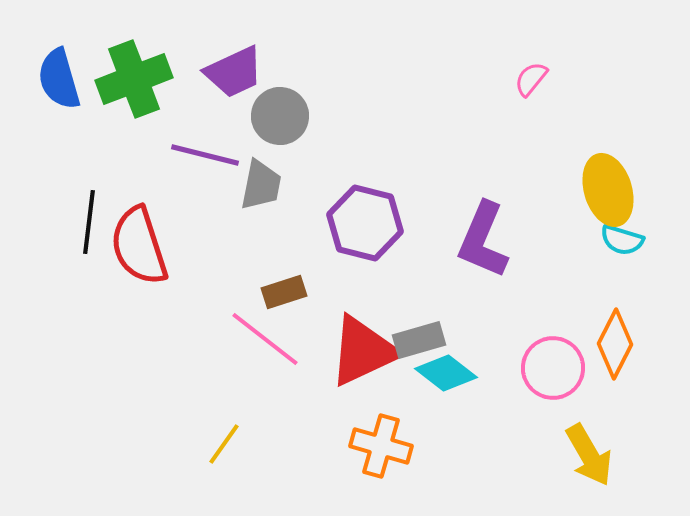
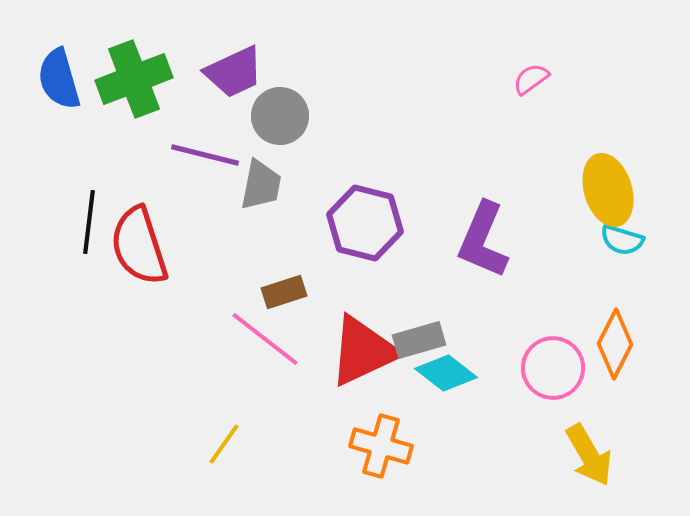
pink semicircle: rotated 15 degrees clockwise
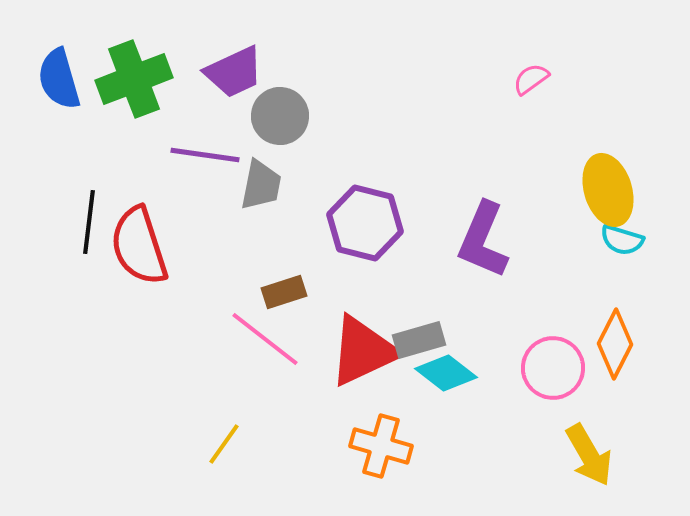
purple line: rotated 6 degrees counterclockwise
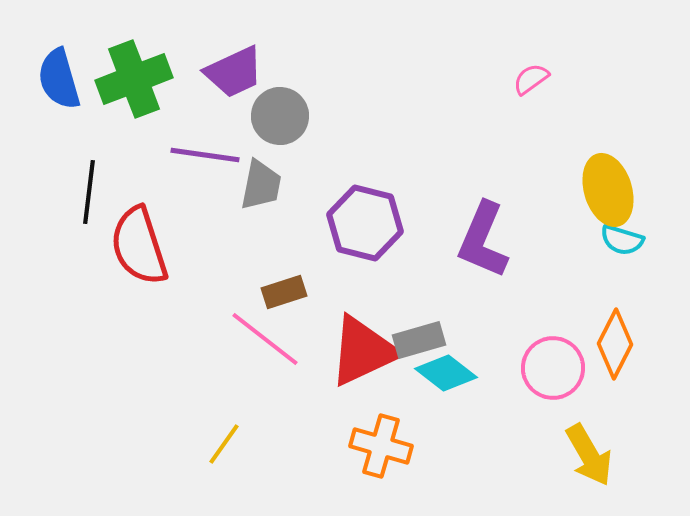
black line: moved 30 px up
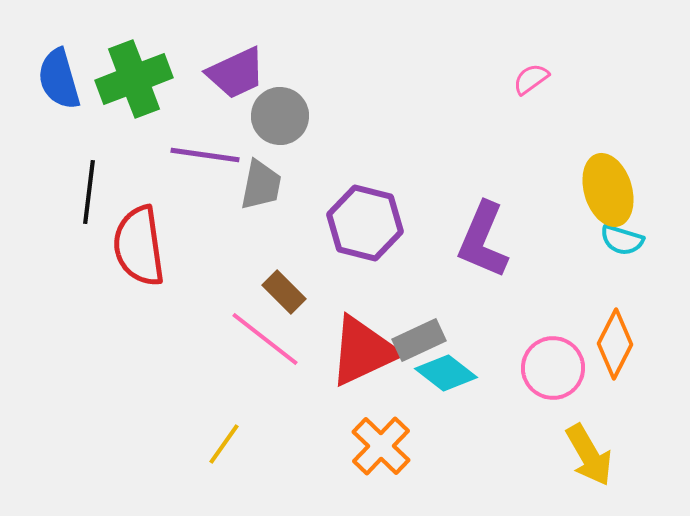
purple trapezoid: moved 2 px right, 1 px down
red semicircle: rotated 10 degrees clockwise
brown rectangle: rotated 63 degrees clockwise
gray rectangle: rotated 9 degrees counterclockwise
orange cross: rotated 28 degrees clockwise
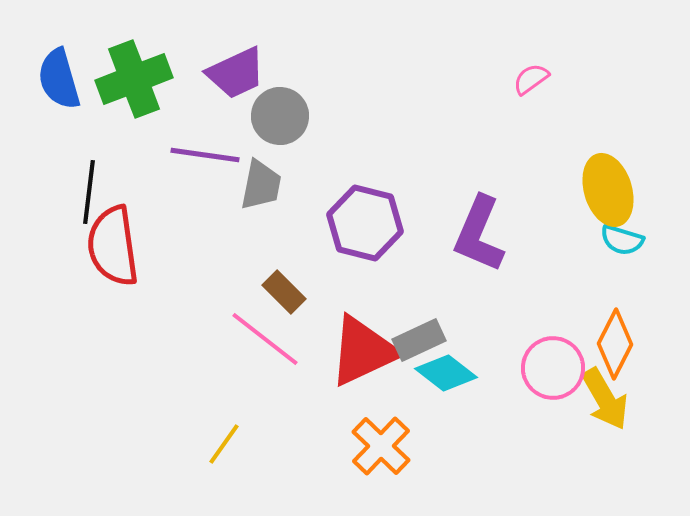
purple L-shape: moved 4 px left, 6 px up
red semicircle: moved 26 px left
yellow arrow: moved 16 px right, 56 px up
